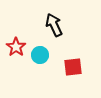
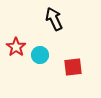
black arrow: moved 6 px up
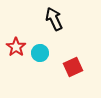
cyan circle: moved 2 px up
red square: rotated 18 degrees counterclockwise
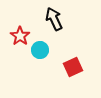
red star: moved 4 px right, 11 px up
cyan circle: moved 3 px up
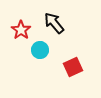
black arrow: moved 4 px down; rotated 15 degrees counterclockwise
red star: moved 1 px right, 6 px up
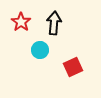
black arrow: rotated 45 degrees clockwise
red star: moved 8 px up
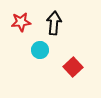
red star: rotated 30 degrees clockwise
red square: rotated 18 degrees counterclockwise
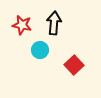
red star: moved 1 px right, 3 px down; rotated 18 degrees clockwise
red square: moved 1 px right, 2 px up
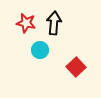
red star: moved 4 px right, 2 px up
red square: moved 2 px right, 2 px down
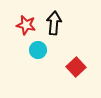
red star: moved 2 px down
cyan circle: moved 2 px left
